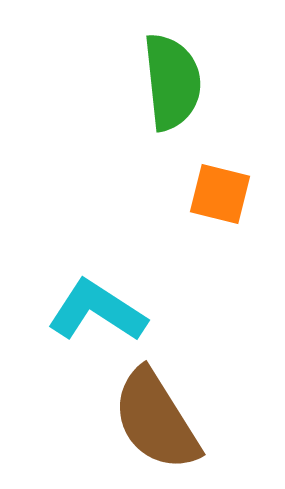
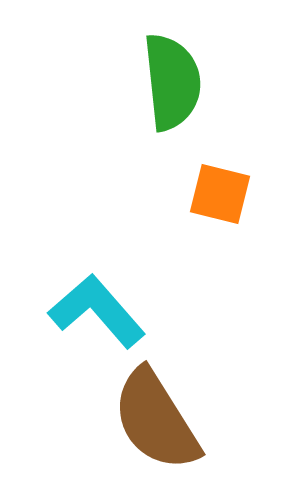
cyan L-shape: rotated 16 degrees clockwise
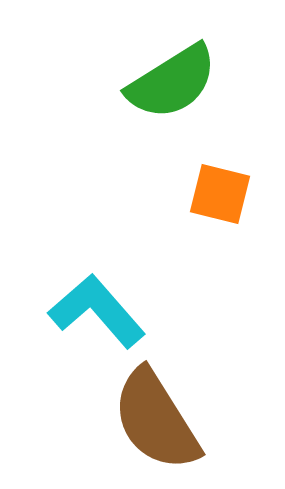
green semicircle: rotated 64 degrees clockwise
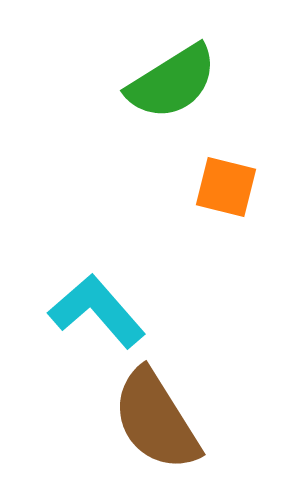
orange square: moved 6 px right, 7 px up
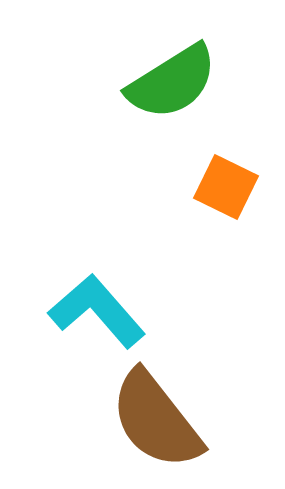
orange square: rotated 12 degrees clockwise
brown semicircle: rotated 6 degrees counterclockwise
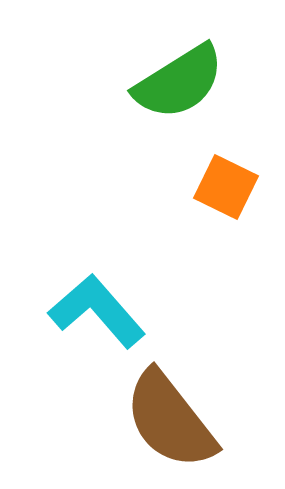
green semicircle: moved 7 px right
brown semicircle: moved 14 px right
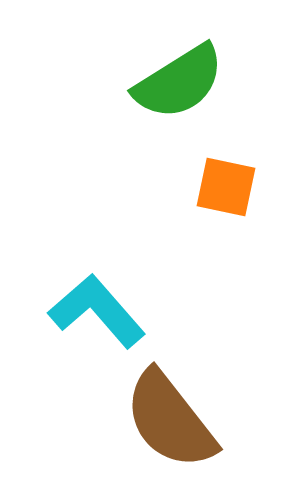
orange square: rotated 14 degrees counterclockwise
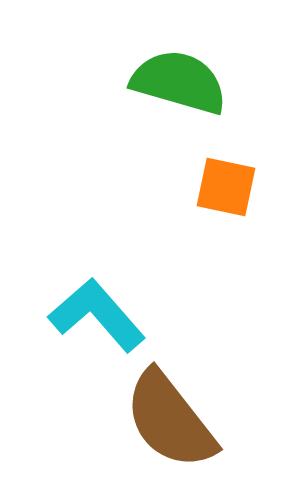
green semicircle: rotated 132 degrees counterclockwise
cyan L-shape: moved 4 px down
